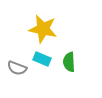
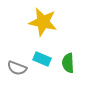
yellow star: moved 7 px up
green semicircle: moved 1 px left, 1 px down
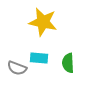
cyan rectangle: moved 3 px left, 1 px up; rotated 18 degrees counterclockwise
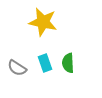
cyan rectangle: moved 6 px right, 5 px down; rotated 66 degrees clockwise
gray semicircle: rotated 12 degrees clockwise
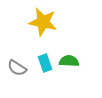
green semicircle: moved 1 px right, 2 px up; rotated 96 degrees clockwise
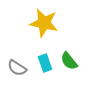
yellow star: moved 1 px right, 1 px down
green semicircle: rotated 132 degrees counterclockwise
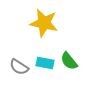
cyan rectangle: rotated 60 degrees counterclockwise
gray semicircle: moved 2 px right, 1 px up
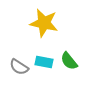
cyan rectangle: moved 1 px left, 1 px up
